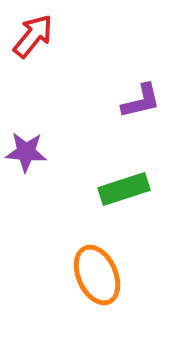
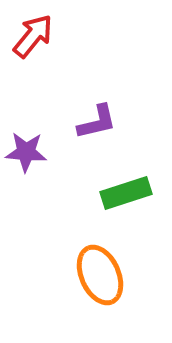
purple L-shape: moved 44 px left, 21 px down
green rectangle: moved 2 px right, 4 px down
orange ellipse: moved 3 px right
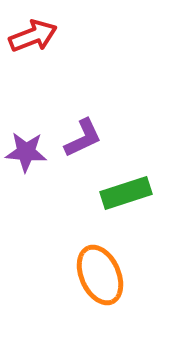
red arrow: rotated 30 degrees clockwise
purple L-shape: moved 14 px left, 16 px down; rotated 12 degrees counterclockwise
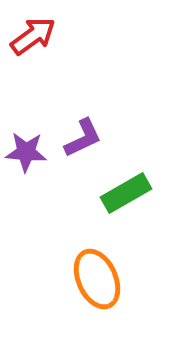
red arrow: rotated 15 degrees counterclockwise
green rectangle: rotated 12 degrees counterclockwise
orange ellipse: moved 3 px left, 4 px down
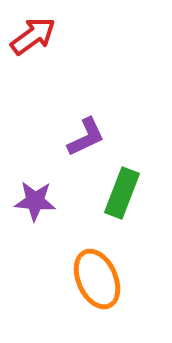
purple L-shape: moved 3 px right, 1 px up
purple star: moved 9 px right, 49 px down
green rectangle: moved 4 px left; rotated 39 degrees counterclockwise
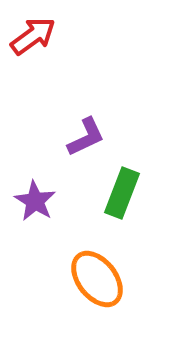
purple star: rotated 27 degrees clockwise
orange ellipse: rotated 14 degrees counterclockwise
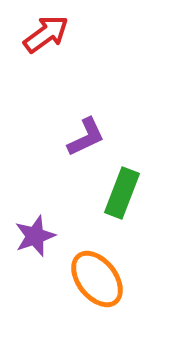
red arrow: moved 13 px right, 2 px up
purple star: moved 35 px down; rotated 21 degrees clockwise
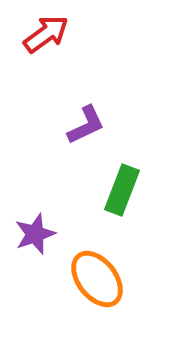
purple L-shape: moved 12 px up
green rectangle: moved 3 px up
purple star: moved 2 px up
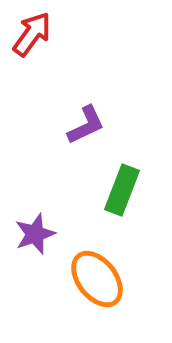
red arrow: moved 14 px left; rotated 18 degrees counterclockwise
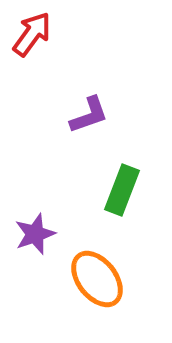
purple L-shape: moved 3 px right, 10 px up; rotated 6 degrees clockwise
